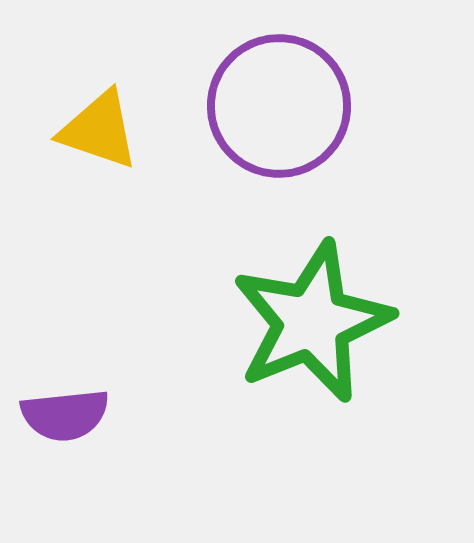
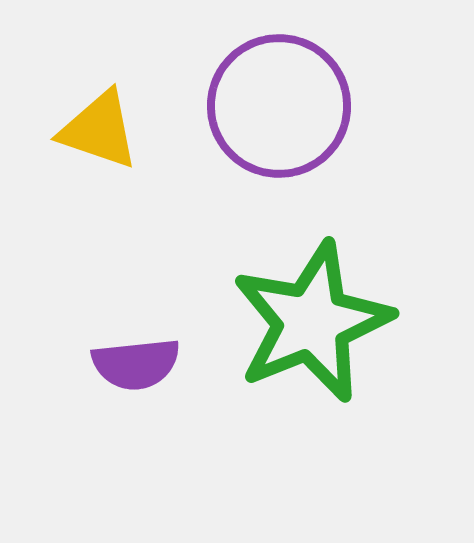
purple semicircle: moved 71 px right, 51 px up
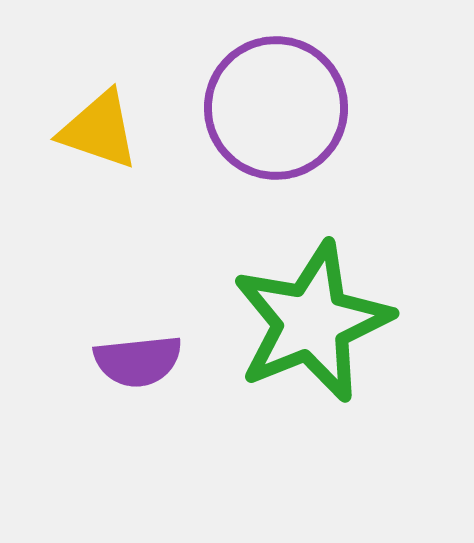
purple circle: moved 3 px left, 2 px down
purple semicircle: moved 2 px right, 3 px up
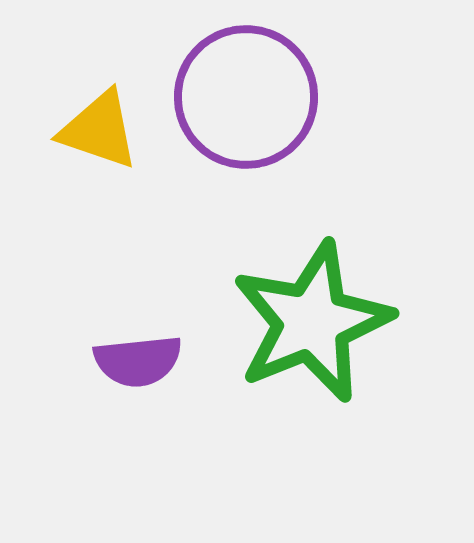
purple circle: moved 30 px left, 11 px up
